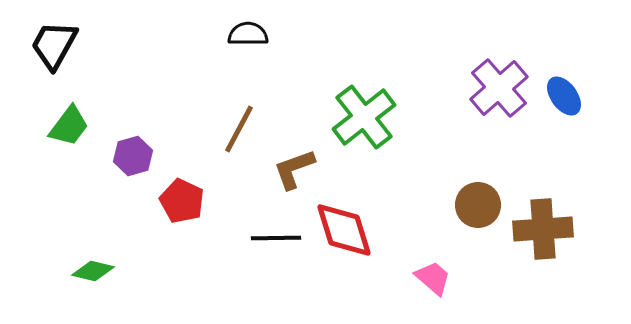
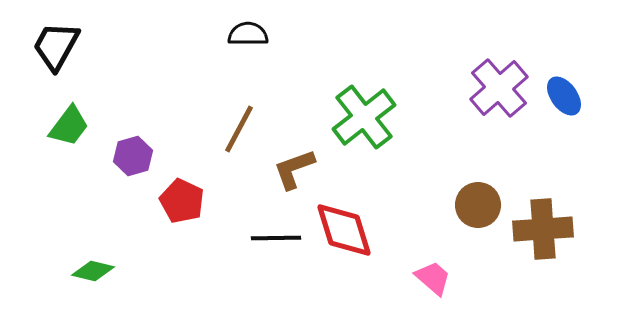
black trapezoid: moved 2 px right, 1 px down
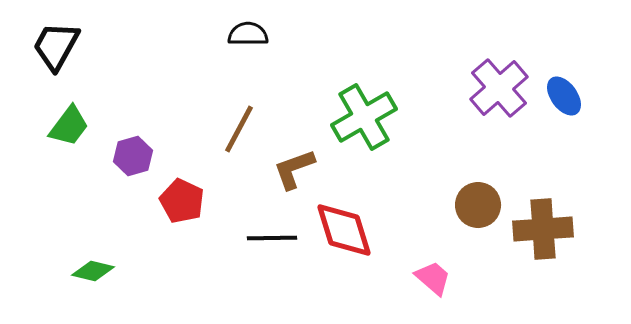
green cross: rotated 8 degrees clockwise
black line: moved 4 px left
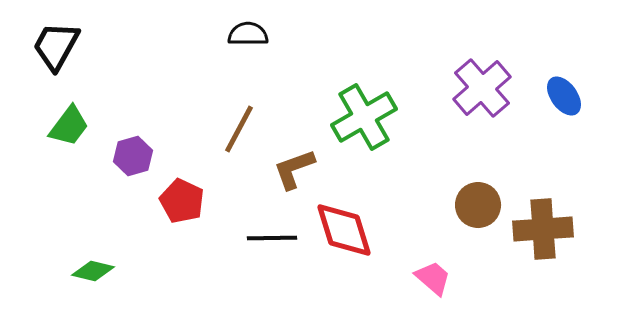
purple cross: moved 17 px left
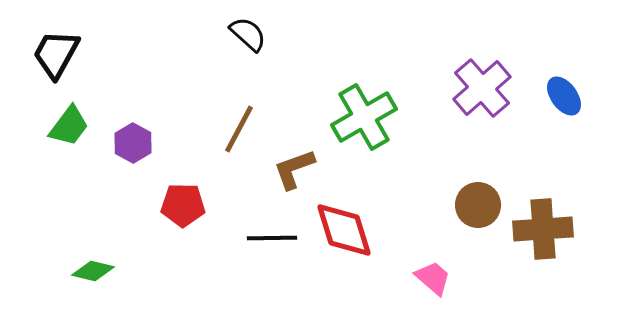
black semicircle: rotated 42 degrees clockwise
black trapezoid: moved 8 px down
purple hexagon: moved 13 px up; rotated 15 degrees counterclockwise
red pentagon: moved 1 px right, 4 px down; rotated 24 degrees counterclockwise
